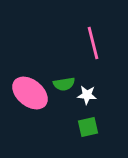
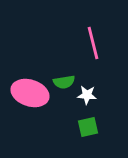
green semicircle: moved 2 px up
pink ellipse: rotated 21 degrees counterclockwise
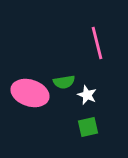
pink line: moved 4 px right
white star: rotated 18 degrees clockwise
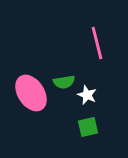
pink ellipse: moved 1 px right; rotated 39 degrees clockwise
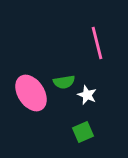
green square: moved 5 px left, 5 px down; rotated 10 degrees counterclockwise
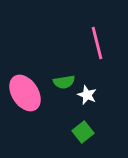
pink ellipse: moved 6 px left
green square: rotated 15 degrees counterclockwise
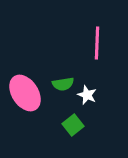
pink line: rotated 16 degrees clockwise
green semicircle: moved 1 px left, 2 px down
green square: moved 10 px left, 7 px up
